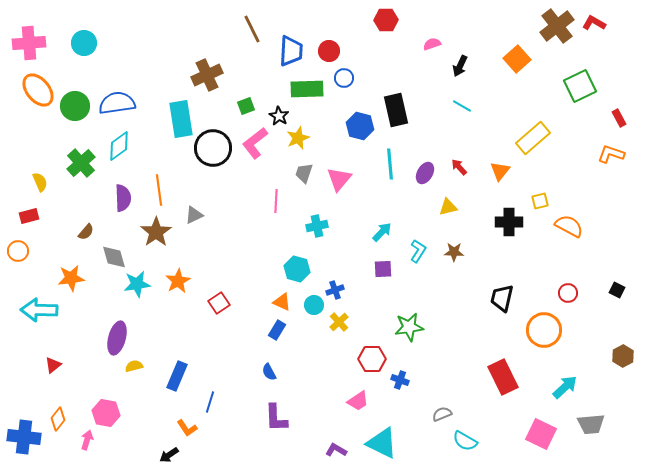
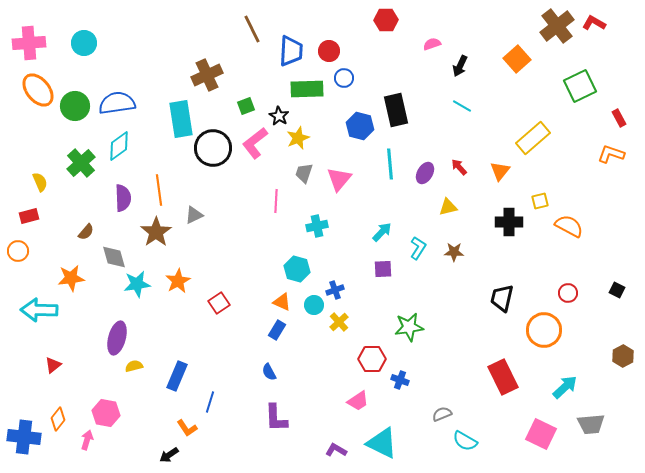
cyan L-shape at (418, 251): moved 3 px up
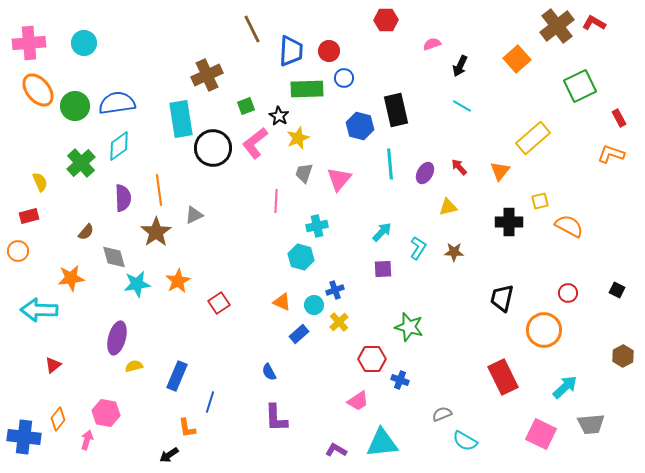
cyan hexagon at (297, 269): moved 4 px right, 12 px up
green star at (409, 327): rotated 24 degrees clockwise
blue rectangle at (277, 330): moved 22 px right, 4 px down; rotated 18 degrees clockwise
orange L-shape at (187, 428): rotated 25 degrees clockwise
cyan triangle at (382, 443): rotated 32 degrees counterclockwise
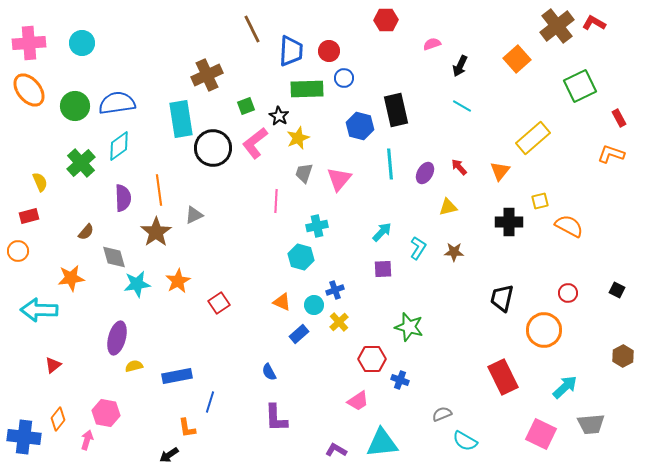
cyan circle at (84, 43): moved 2 px left
orange ellipse at (38, 90): moved 9 px left
blue rectangle at (177, 376): rotated 56 degrees clockwise
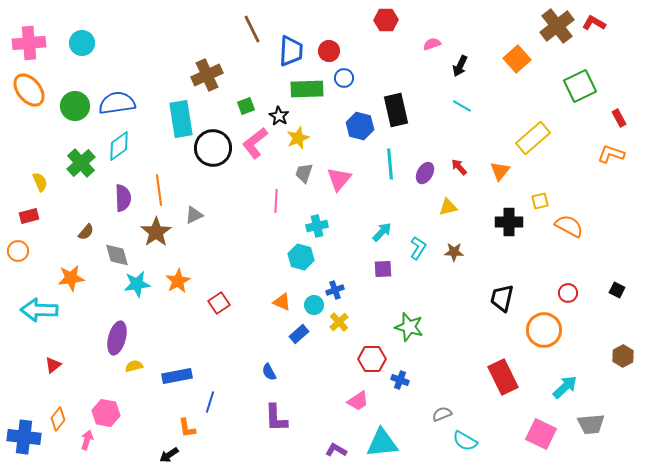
gray diamond at (114, 257): moved 3 px right, 2 px up
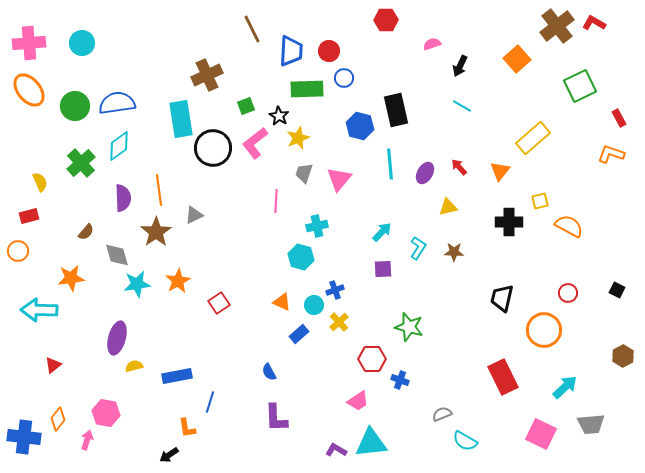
cyan triangle at (382, 443): moved 11 px left
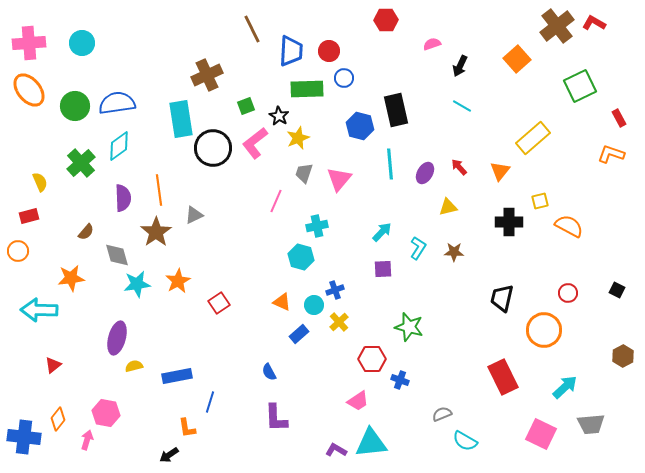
pink line at (276, 201): rotated 20 degrees clockwise
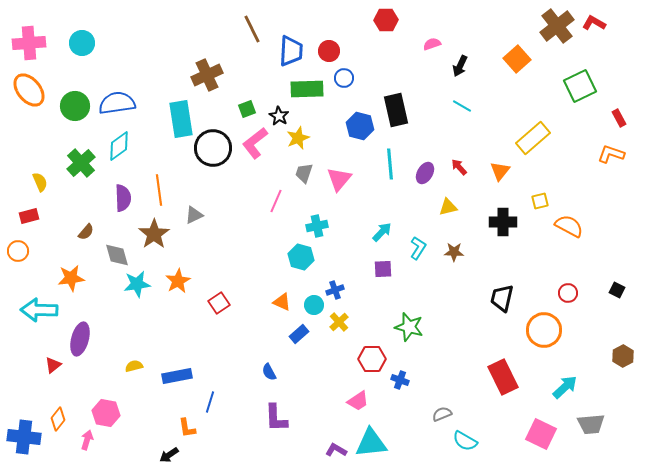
green square at (246, 106): moved 1 px right, 3 px down
black cross at (509, 222): moved 6 px left
brown star at (156, 232): moved 2 px left, 2 px down
purple ellipse at (117, 338): moved 37 px left, 1 px down
